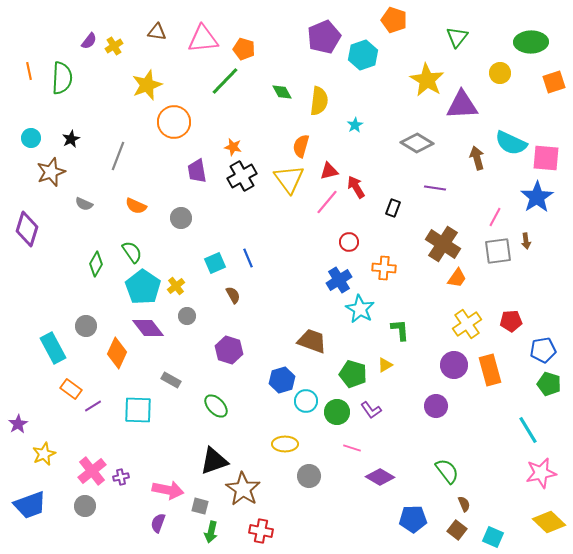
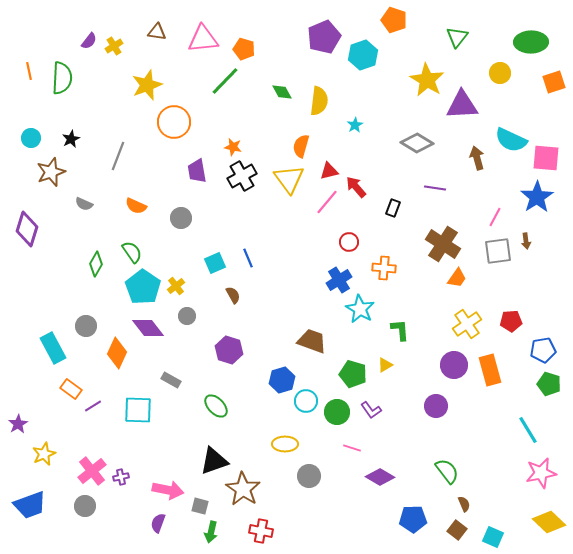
cyan semicircle at (511, 143): moved 3 px up
red arrow at (356, 187): rotated 10 degrees counterclockwise
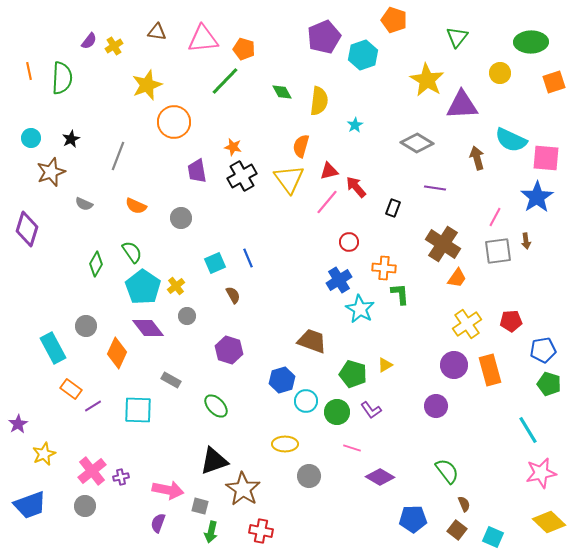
green L-shape at (400, 330): moved 36 px up
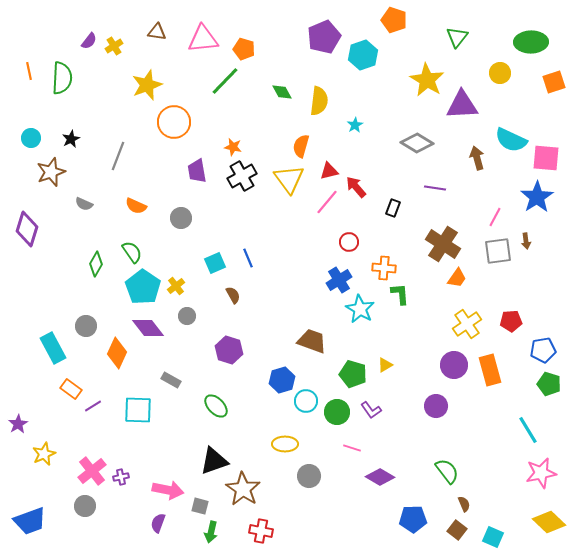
blue trapezoid at (30, 505): moved 16 px down
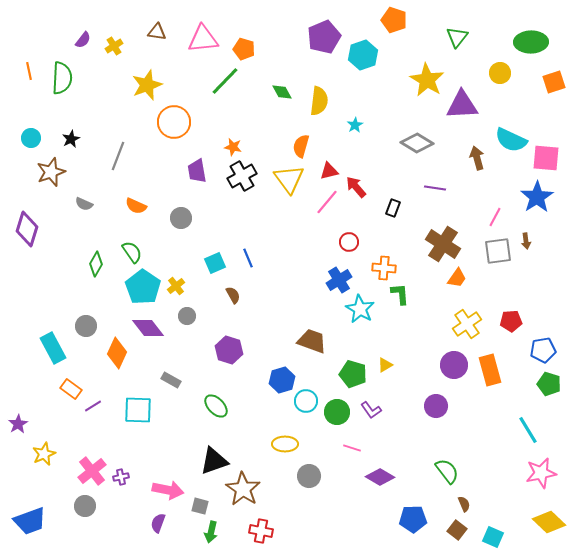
purple semicircle at (89, 41): moved 6 px left, 1 px up
